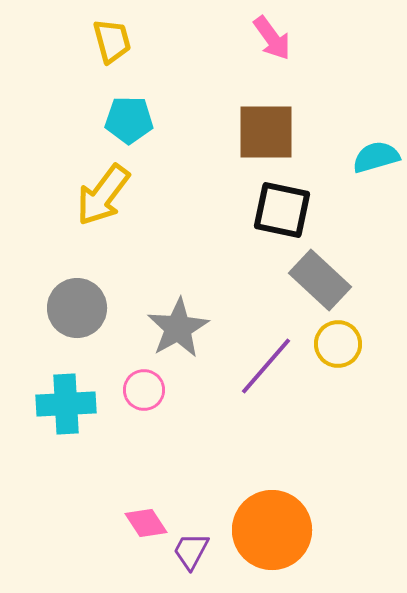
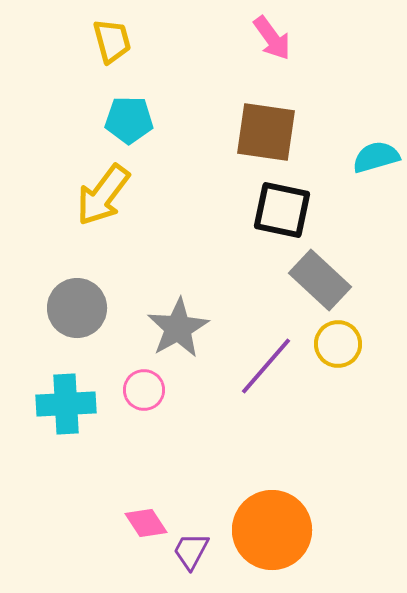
brown square: rotated 8 degrees clockwise
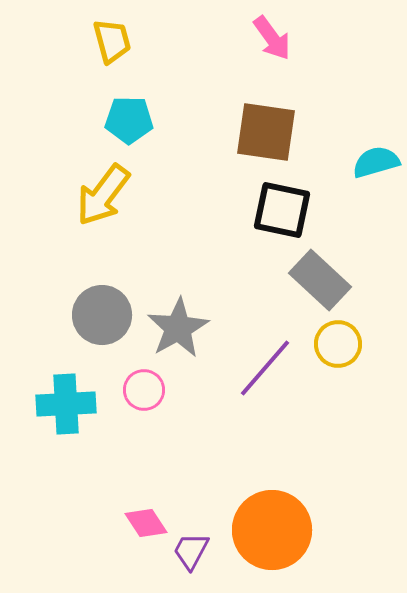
cyan semicircle: moved 5 px down
gray circle: moved 25 px right, 7 px down
purple line: moved 1 px left, 2 px down
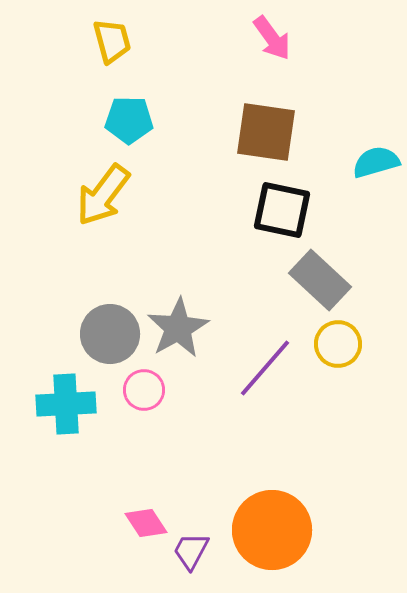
gray circle: moved 8 px right, 19 px down
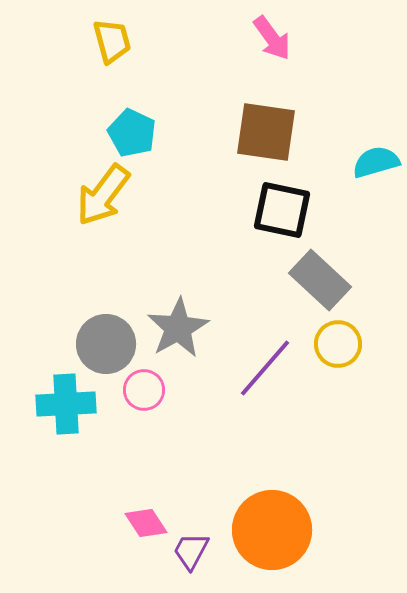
cyan pentagon: moved 3 px right, 13 px down; rotated 24 degrees clockwise
gray circle: moved 4 px left, 10 px down
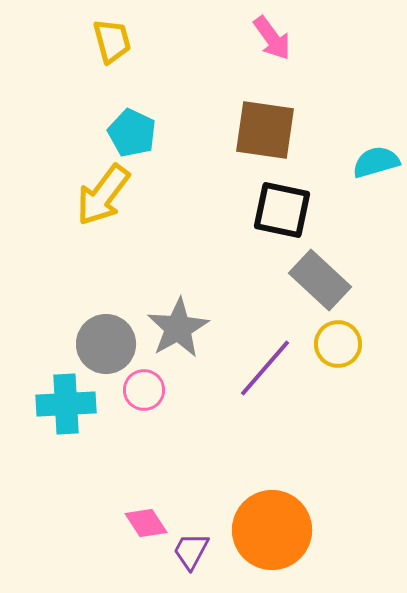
brown square: moved 1 px left, 2 px up
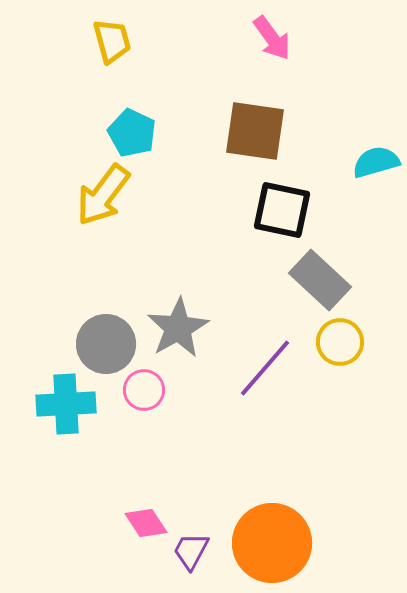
brown square: moved 10 px left, 1 px down
yellow circle: moved 2 px right, 2 px up
orange circle: moved 13 px down
